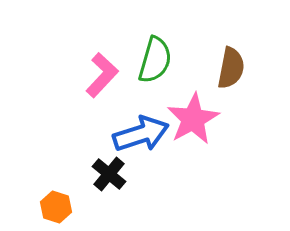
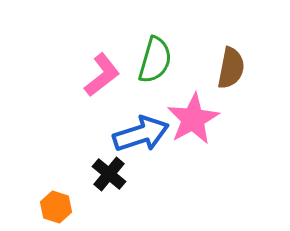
pink L-shape: rotated 9 degrees clockwise
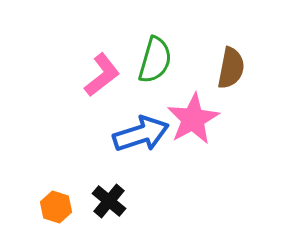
black cross: moved 27 px down
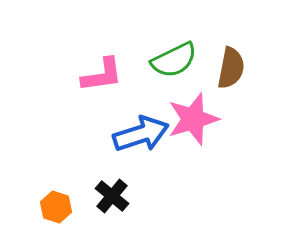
green semicircle: moved 19 px right; rotated 48 degrees clockwise
pink L-shape: rotated 30 degrees clockwise
pink star: rotated 12 degrees clockwise
black cross: moved 3 px right, 5 px up
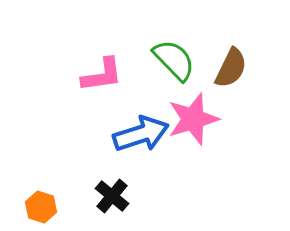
green semicircle: rotated 108 degrees counterclockwise
brown semicircle: rotated 15 degrees clockwise
orange hexagon: moved 15 px left
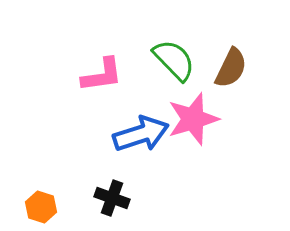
black cross: moved 2 px down; rotated 20 degrees counterclockwise
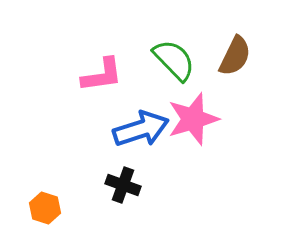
brown semicircle: moved 4 px right, 12 px up
blue arrow: moved 5 px up
black cross: moved 11 px right, 13 px up
orange hexagon: moved 4 px right, 1 px down
